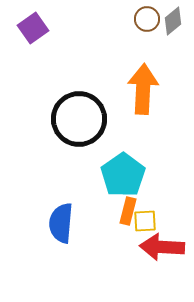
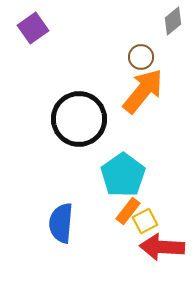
brown circle: moved 6 px left, 38 px down
orange arrow: moved 2 px down; rotated 36 degrees clockwise
orange rectangle: rotated 24 degrees clockwise
yellow square: rotated 25 degrees counterclockwise
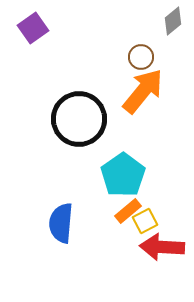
orange rectangle: rotated 12 degrees clockwise
